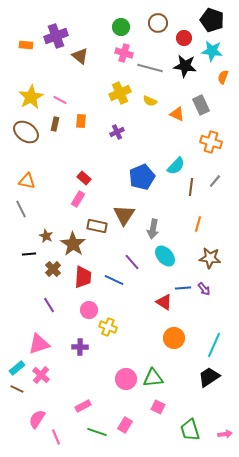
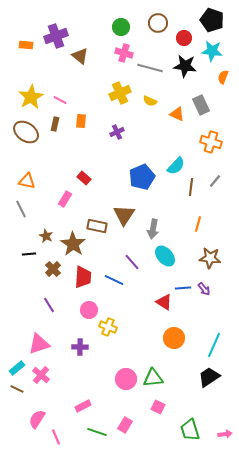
pink rectangle at (78, 199): moved 13 px left
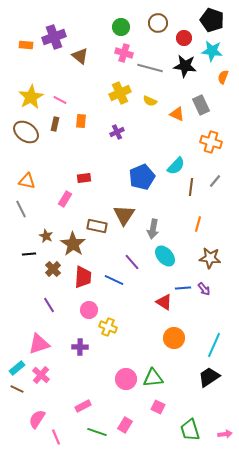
purple cross at (56, 36): moved 2 px left, 1 px down
red rectangle at (84, 178): rotated 48 degrees counterclockwise
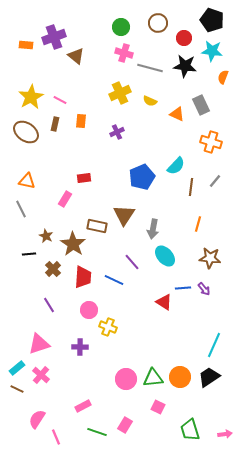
brown triangle at (80, 56): moved 4 px left
orange circle at (174, 338): moved 6 px right, 39 px down
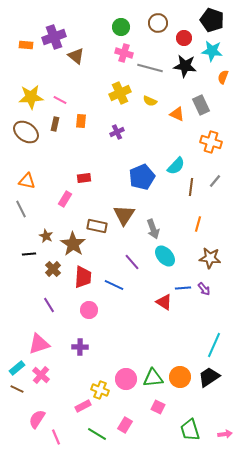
yellow star at (31, 97): rotated 25 degrees clockwise
gray arrow at (153, 229): rotated 30 degrees counterclockwise
blue line at (114, 280): moved 5 px down
yellow cross at (108, 327): moved 8 px left, 63 px down
green line at (97, 432): moved 2 px down; rotated 12 degrees clockwise
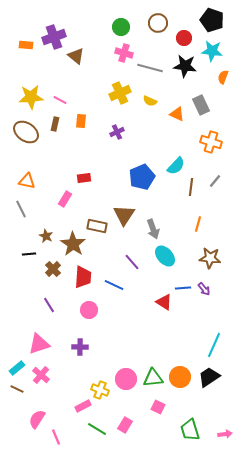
green line at (97, 434): moved 5 px up
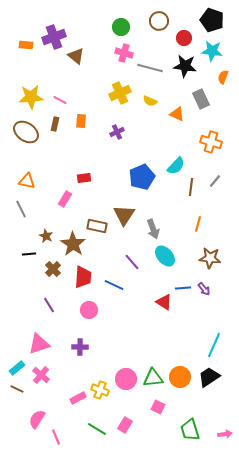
brown circle at (158, 23): moved 1 px right, 2 px up
gray rectangle at (201, 105): moved 6 px up
pink rectangle at (83, 406): moved 5 px left, 8 px up
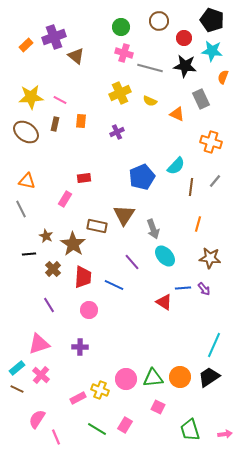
orange rectangle at (26, 45): rotated 48 degrees counterclockwise
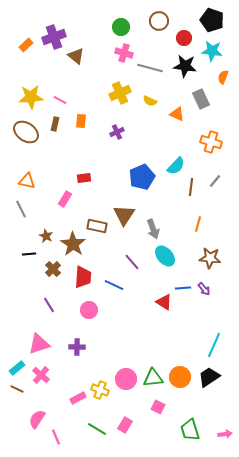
purple cross at (80, 347): moved 3 px left
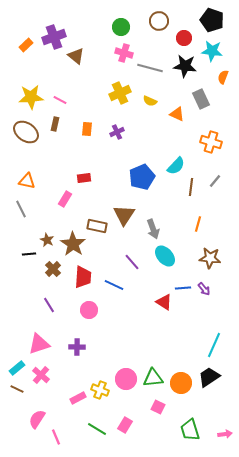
orange rectangle at (81, 121): moved 6 px right, 8 px down
brown star at (46, 236): moved 1 px right, 4 px down
orange circle at (180, 377): moved 1 px right, 6 px down
